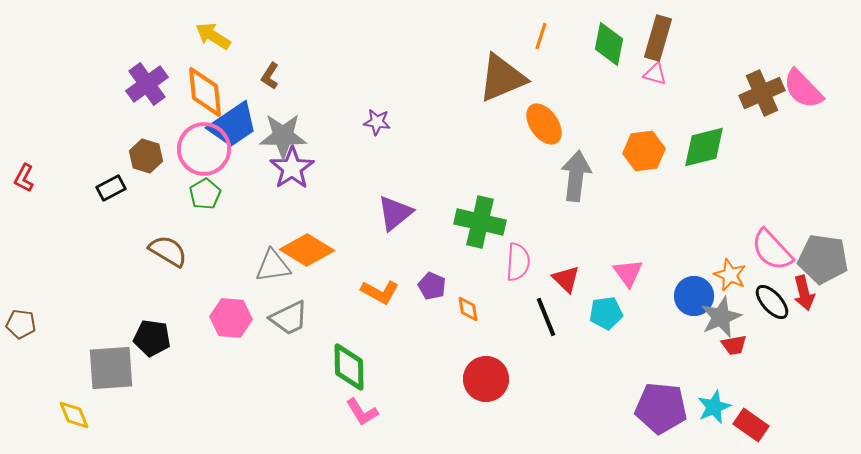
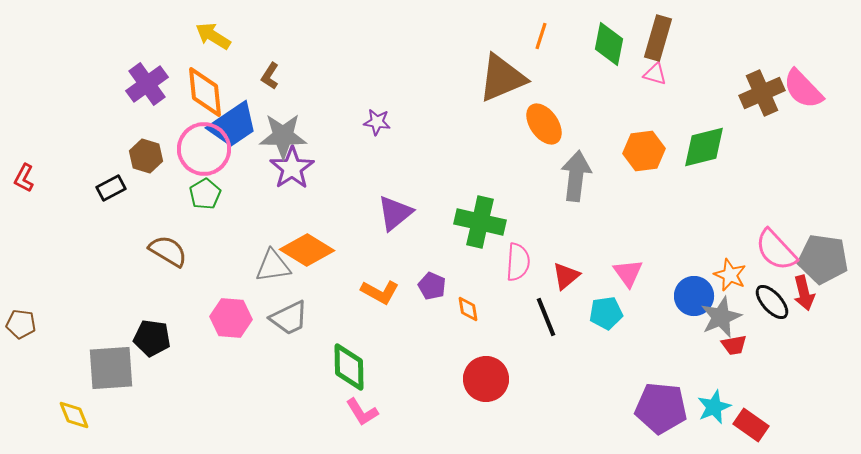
pink semicircle at (772, 250): moved 4 px right
red triangle at (566, 279): moved 3 px up; rotated 36 degrees clockwise
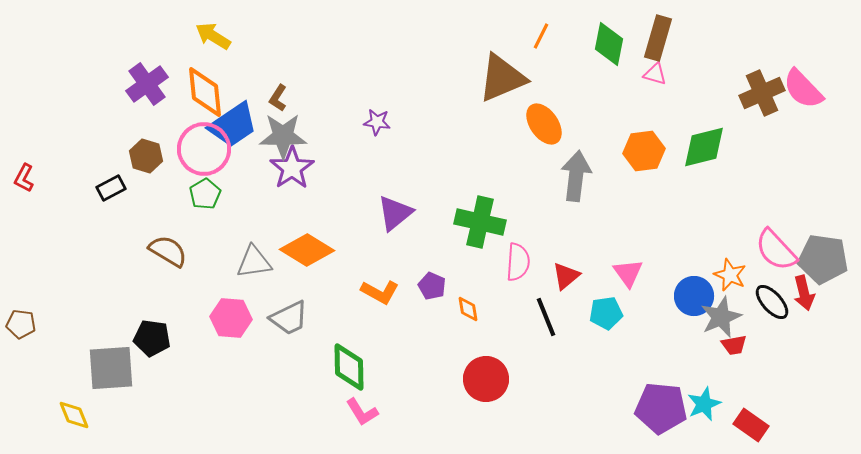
orange line at (541, 36): rotated 8 degrees clockwise
brown L-shape at (270, 76): moved 8 px right, 22 px down
gray triangle at (273, 266): moved 19 px left, 4 px up
cyan star at (714, 407): moved 10 px left, 3 px up
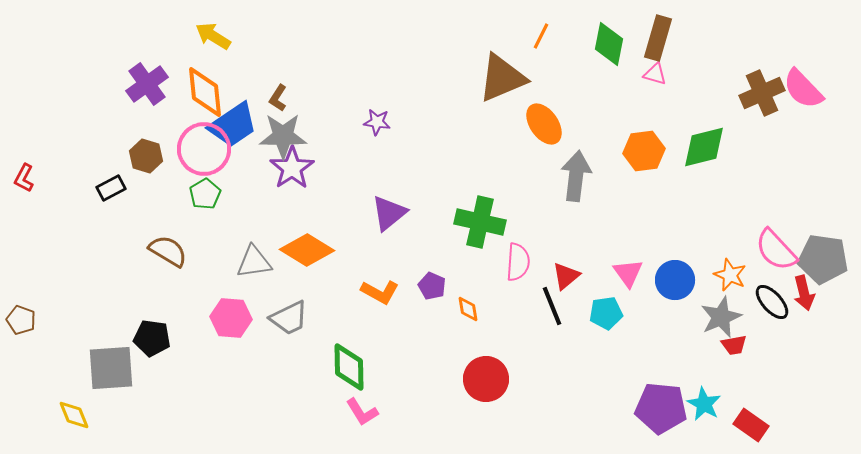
purple triangle at (395, 213): moved 6 px left
blue circle at (694, 296): moved 19 px left, 16 px up
black line at (546, 317): moved 6 px right, 11 px up
brown pentagon at (21, 324): moved 4 px up; rotated 12 degrees clockwise
cyan star at (704, 404): rotated 20 degrees counterclockwise
